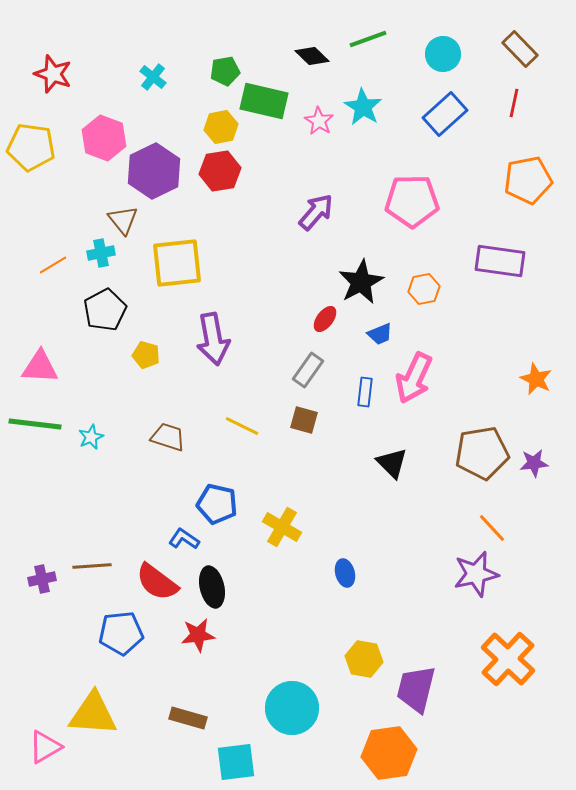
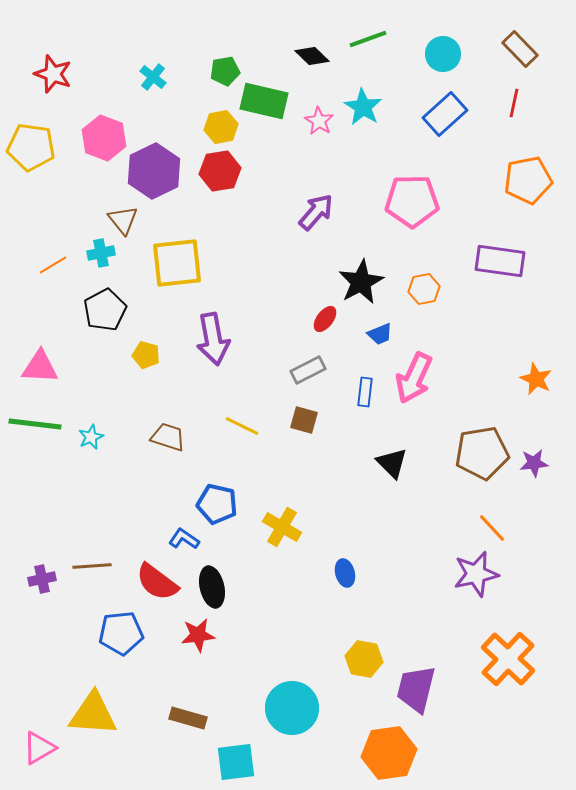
gray rectangle at (308, 370): rotated 28 degrees clockwise
pink triangle at (45, 747): moved 6 px left, 1 px down
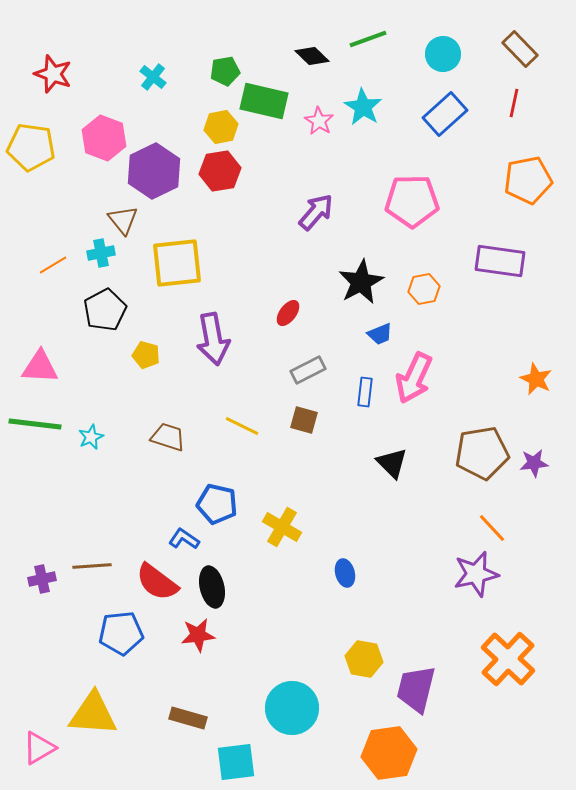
red ellipse at (325, 319): moved 37 px left, 6 px up
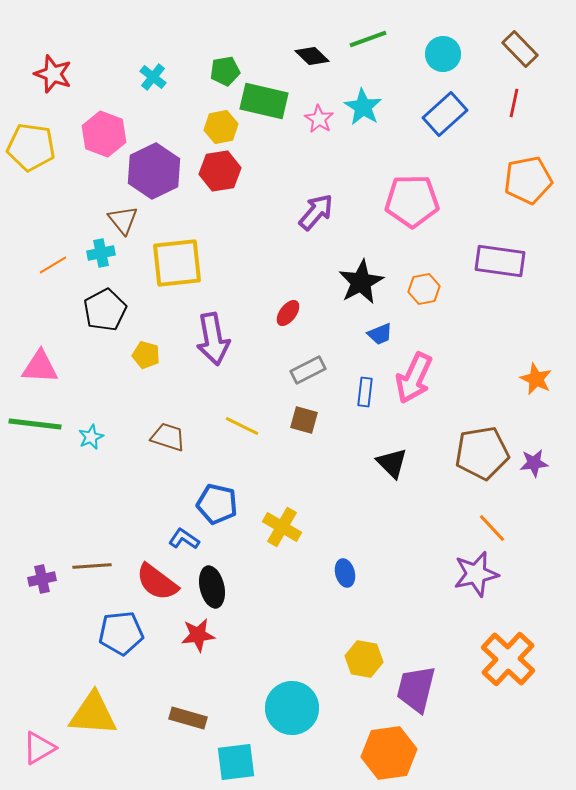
pink star at (319, 121): moved 2 px up
pink hexagon at (104, 138): moved 4 px up
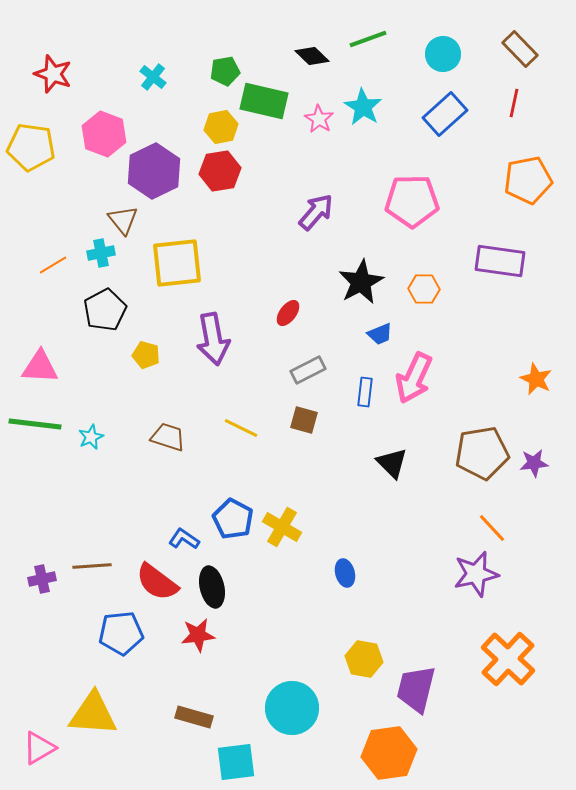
orange hexagon at (424, 289): rotated 12 degrees clockwise
yellow line at (242, 426): moved 1 px left, 2 px down
blue pentagon at (217, 504): moved 16 px right, 15 px down; rotated 15 degrees clockwise
brown rectangle at (188, 718): moved 6 px right, 1 px up
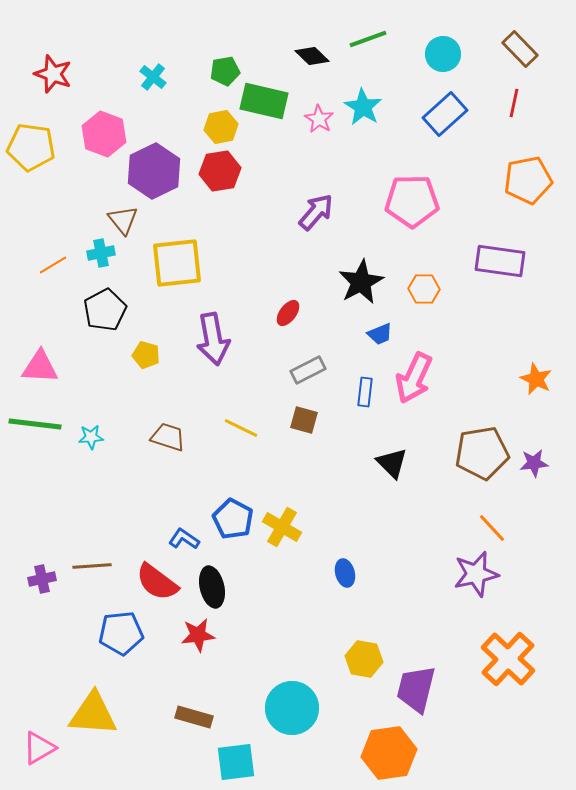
cyan star at (91, 437): rotated 20 degrees clockwise
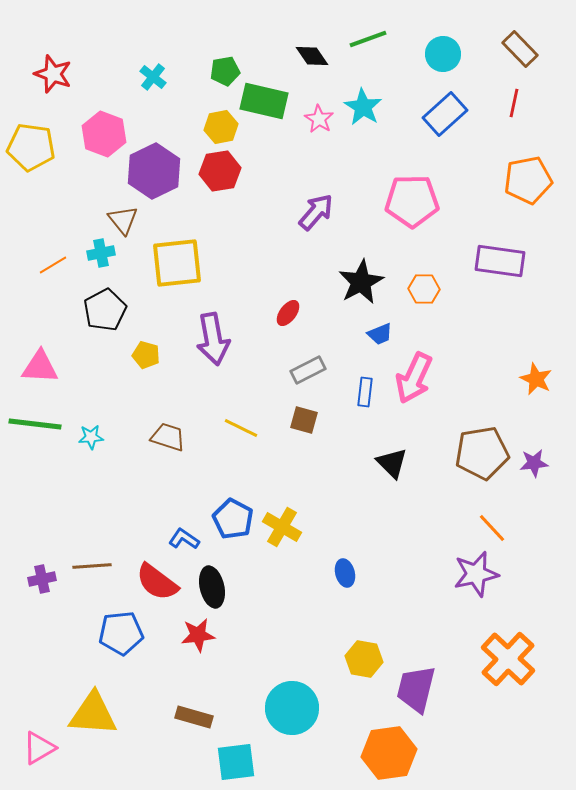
black diamond at (312, 56): rotated 12 degrees clockwise
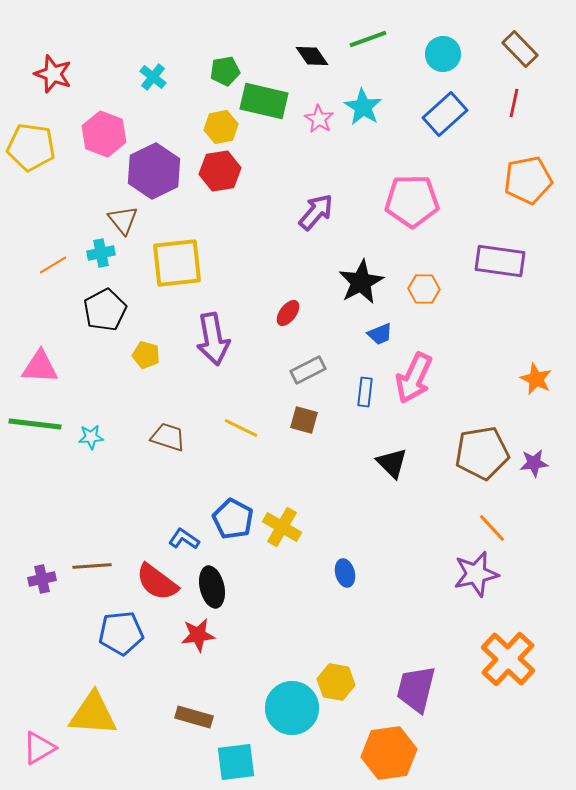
yellow hexagon at (364, 659): moved 28 px left, 23 px down
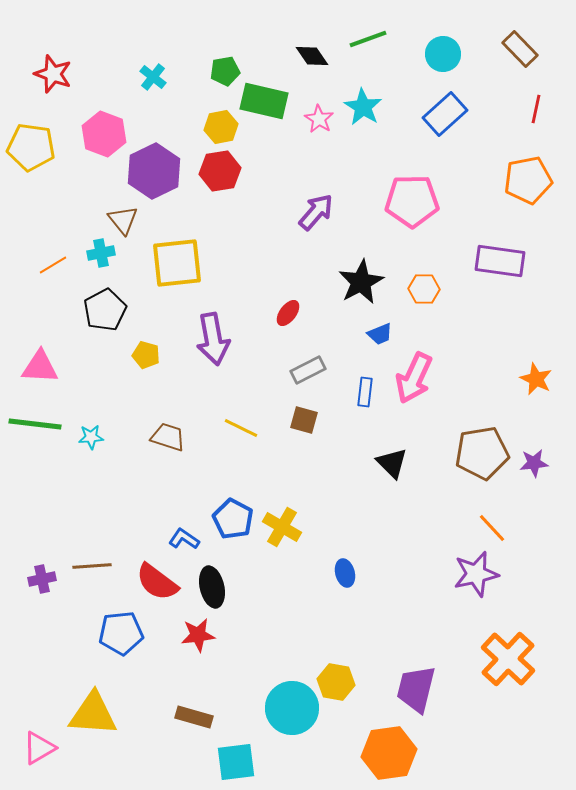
red line at (514, 103): moved 22 px right, 6 px down
